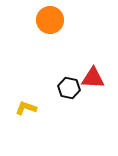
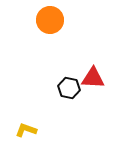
yellow L-shape: moved 22 px down
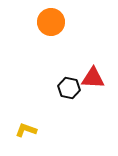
orange circle: moved 1 px right, 2 px down
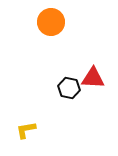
yellow L-shape: rotated 30 degrees counterclockwise
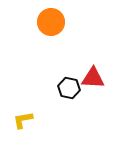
yellow L-shape: moved 3 px left, 10 px up
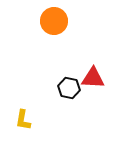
orange circle: moved 3 px right, 1 px up
yellow L-shape: rotated 70 degrees counterclockwise
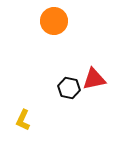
red triangle: moved 1 px right, 1 px down; rotated 15 degrees counterclockwise
yellow L-shape: rotated 15 degrees clockwise
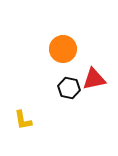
orange circle: moved 9 px right, 28 px down
yellow L-shape: rotated 35 degrees counterclockwise
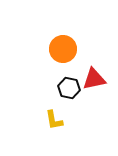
yellow L-shape: moved 31 px right
